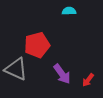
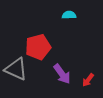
cyan semicircle: moved 4 px down
red pentagon: moved 1 px right, 2 px down
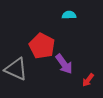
red pentagon: moved 4 px right, 1 px up; rotated 30 degrees counterclockwise
purple arrow: moved 2 px right, 10 px up
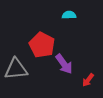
red pentagon: moved 1 px up
gray triangle: rotated 30 degrees counterclockwise
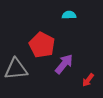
purple arrow: rotated 105 degrees counterclockwise
